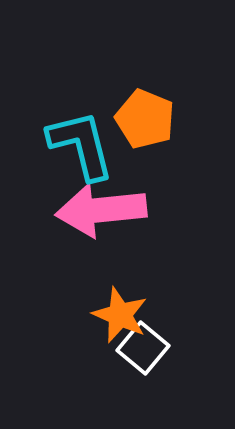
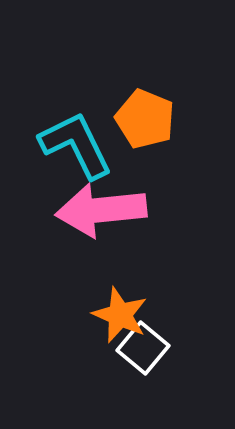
cyan L-shape: moved 5 px left; rotated 12 degrees counterclockwise
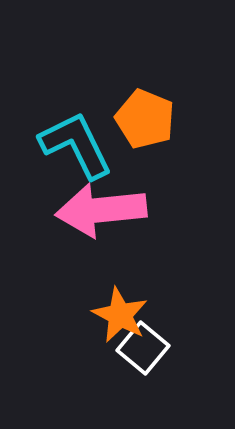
orange star: rotated 4 degrees clockwise
